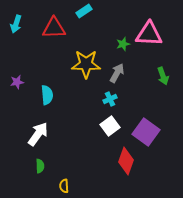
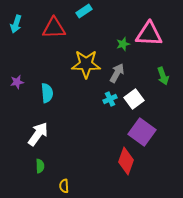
cyan semicircle: moved 2 px up
white square: moved 24 px right, 27 px up
purple square: moved 4 px left
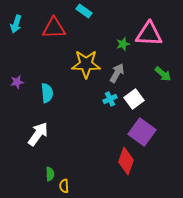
cyan rectangle: rotated 70 degrees clockwise
green arrow: moved 2 px up; rotated 30 degrees counterclockwise
green semicircle: moved 10 px right, 8 px down
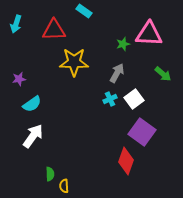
red triangle: moved 2 px down
yellow star: moved 12 px left, 2 px up
purple star: moved 2 px right, 3 px up
cyan semicircle: moved 15 px left, 11 px down; rotated 60 degrees clockwise
white arrow: moved 5 px left, 2 px down
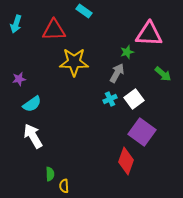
green star: moved 4 px right, 8 px down
white arrow: rotated 65 degrees counterclockwise
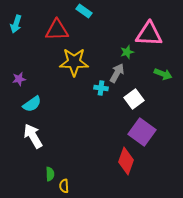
red triangle: moved 3 px right
green arrow: rotated 18 degrees counterclockwise
cyan cross: moved 9 px left, 11 px up; rotated 32 degrees clockwise
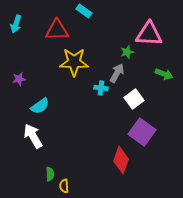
green arrow: moved 1 px right
cyan semicircle: moved 8 px right, 2 px down
red diamond: moved 5 px left, 1 px up
